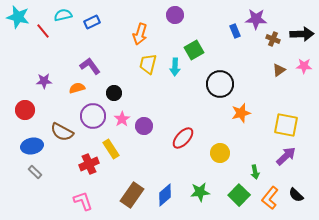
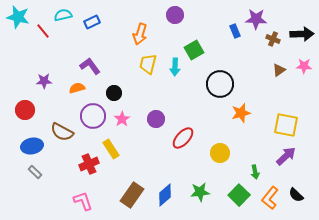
purple circle at (144, 126): moved 12 px right, 7 px up
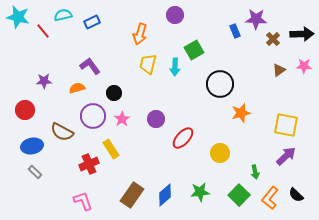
brown cross at (273, 39): rotated 24 degrees clockwise
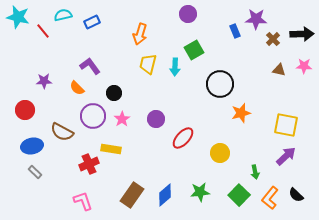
purple circle at (175, 15): moved 13 px right, 1 px up
brown triangle at (279, 70): rotated 48 degrees clockwise
orange semicircle at (77, 88): rotated 119 degrees counterclockwise
yellow rectangle at (111, 149): rotated 48 degrees counterclockwise
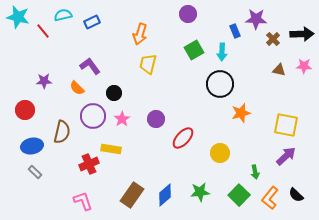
cyan arrow at (175, 67): moved 47 px right, 15 px up
brown semicircle at (62, 132): rotated 105 degrees counterclockwise
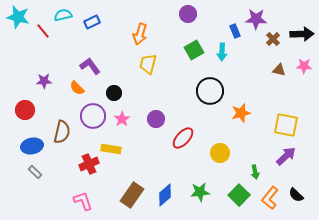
black circle at (220, 84): moved 10 px left, 7 px down
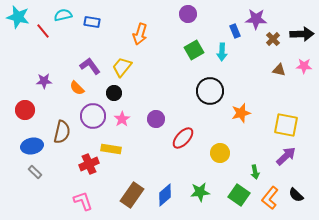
blue rectangle at (92, 22): rotated 35 degrees clockwise
yellow trapezoid at (148, 64): moved 26 px left, 3 px down; rotated 25 degrees clockwise
green square at (239, 195): rotated 10 degrees counterclockwise
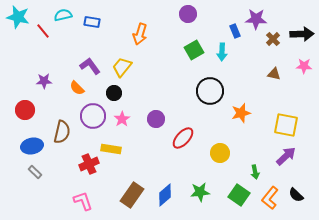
brown triangle at (279, 70): moved 5 px left, 4 px down
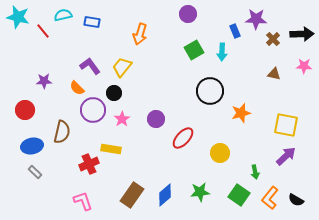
purple circle at (93, 116): moved 6 px up
black semicircle at (296, 195): moved 5 px down; rotated 14 degrees counterclockwise
